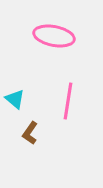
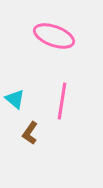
pink ellipse: rotated 9 degrees clockwise
pink line: moved 6 px left
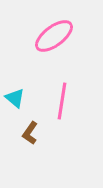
pink ellipse: rotated 57 degrees counterclockwise
cyan triangle: moved 1 px up
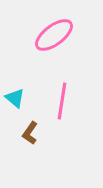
pink ellipse: moved 1 px up
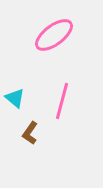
pink line: rotated 6 degrees clockwise
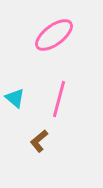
pink line: moved 3 px left, 2 px up
brown L-shape: moved 9 px right, 8 px down; rotated 15 degrees clockwise
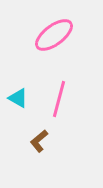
cyan triangle: moved 3 px right; rotated 10 degrees counterclockwise
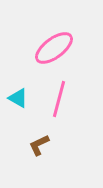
pink ellipse: moved 13 px down
brown L-shape: moved 4 px down; rotated 15 degrees clockwise
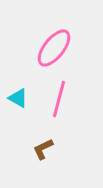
pink ellipse: rotated 15 degrees counterclockwise
brown L-shape: moved 4 px right, 4 px down
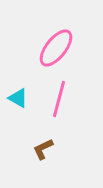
pink ellipse: moved 2 px right
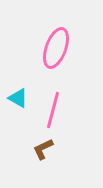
pink ellipse: rotated 18 degrees counterclockwise
pink line: moved 6 px left, 11 px down
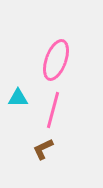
pink ellipse: moved 12 px down
cyan triangle: rotated 30 degrees counterclockwise
